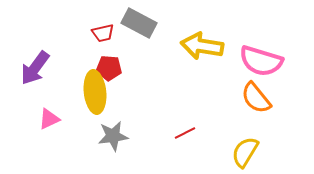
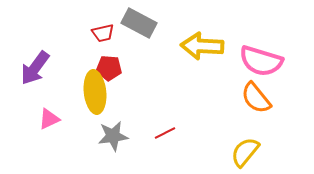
yellow arrow: rotated 6 degrees counterclockwise
red line: moved 20 px left
yellow semicircle: rotated 8 degrees clockwise
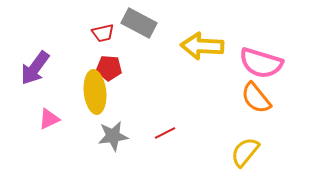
pink semicircle: moved 2 px down
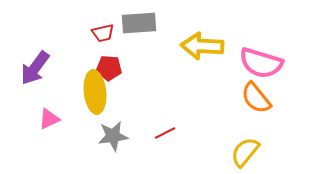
gray rectangle: rotated 32 degrees counterclockwise
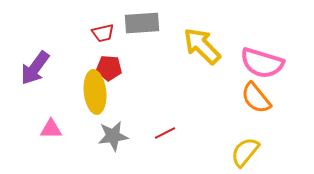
gray rectangle: moved 3 px right
yellow arrow: rotated 42 degrees clockwise
pink semicircle: moved 1 px right
pink triangle: moved 2 px right, 10 px down; rotated 25 degrees clockwise
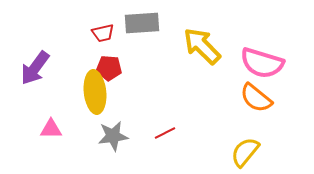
orange semicircle: rotated 12 degrees counterclockwise
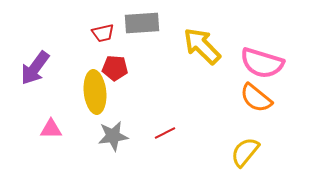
red pentagon: moved 6 px right
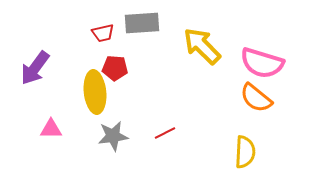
yellow semicircle: rotated 144 degrees clockwise
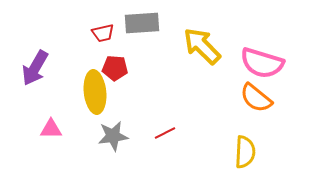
purple arrow: rotated 6 degrees counterclockwise
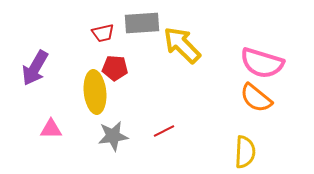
yellow arrow: moved 20 px left, 1 px up
red line: moved 1 px left, 2 px up
